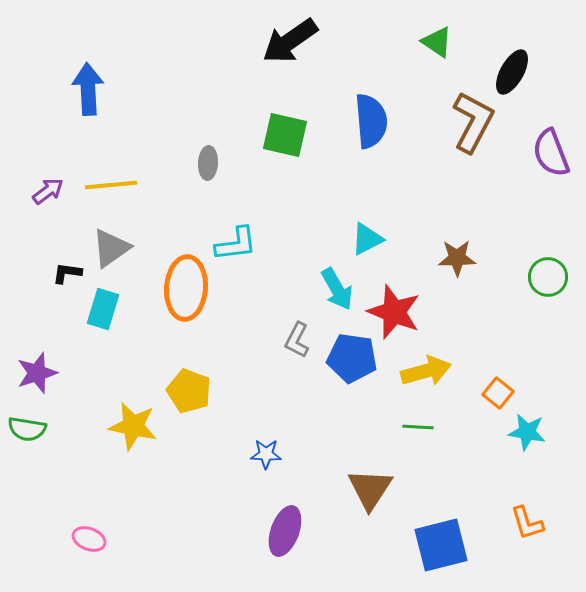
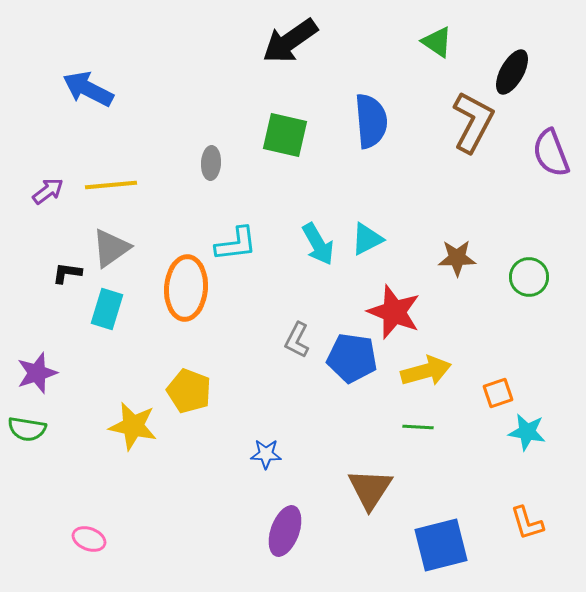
blue arrow: rotated 60 degrees counterclockwise
gray ellipse: moved 3 px right
green circle: moved 19 px left
cyan arrow: moved 19 px left, 45 px up
cyan rectangle: moved 4 px right
orange square: rotated 32 degrees clockwise
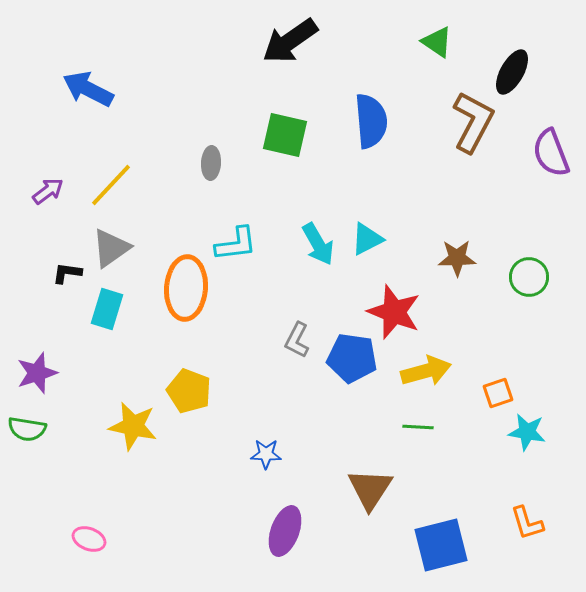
yellow line: rotated 42 degrees counterclockwise
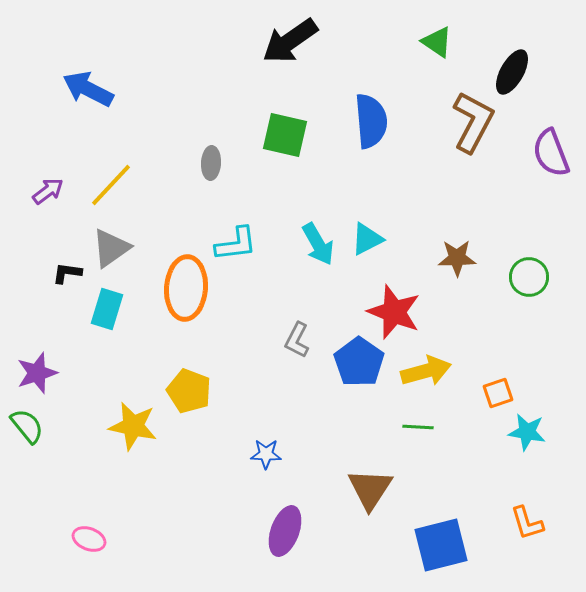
blue pentagon: moved 7 px right, 4 px down; rotated 27 degrees clockwise
green semicircle: moved 3 px up; rotated 138 degrees counterclockwise
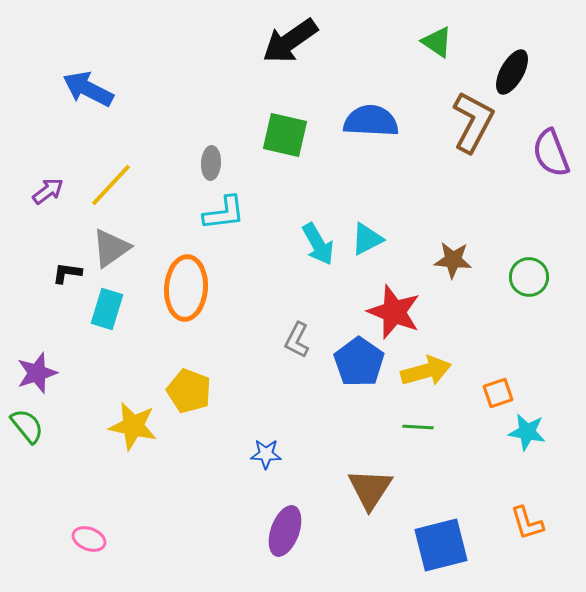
blue semicircle: rotated 82 degrees counterclockwise
cyan L-shape: moved 12 px left, 31 px up
brown star: moved 4 px left, 2 px down; rotated 6 degrees clockwise
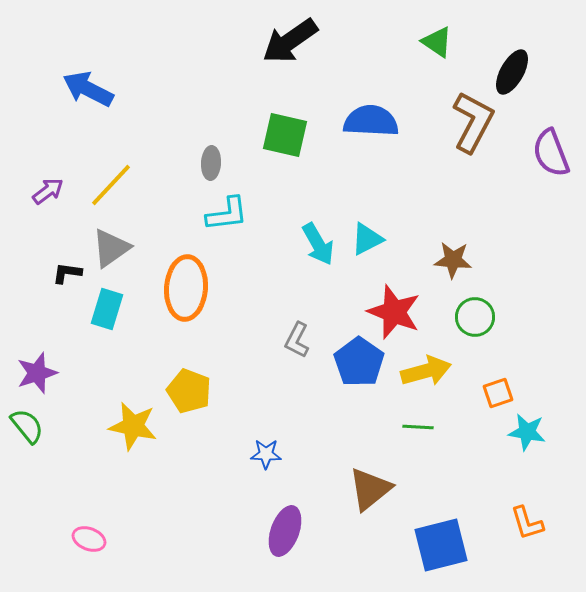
cyan L-shape: moved 3 px right, 1 px down
green circle: moved 54 px left, 40 px down
brown triangle: rotated 18 degrees clockwise
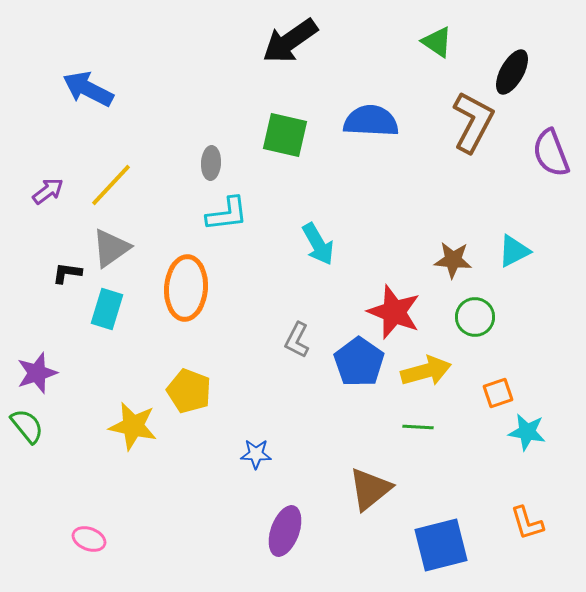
cyan triangle: moved 147 px right, 12 px down
blue star: moved 10 px left
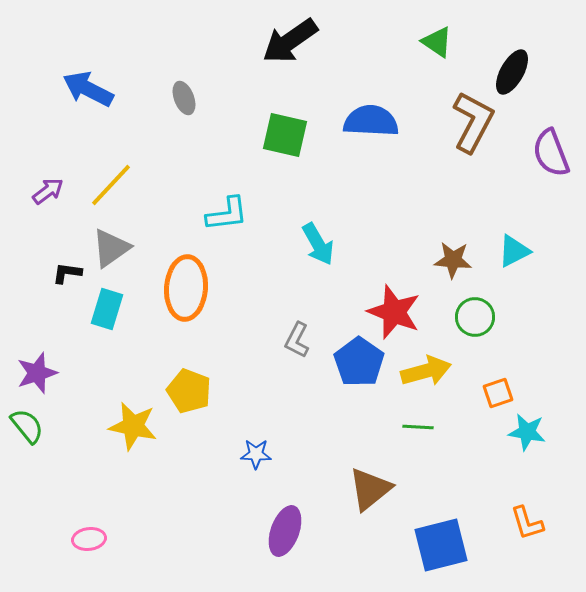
gray ellipse: moved 27 px left, 65 px up; rotated 24 degrees counterclockwise
pink ellipse: rotated 28 degrees counterclockwise
